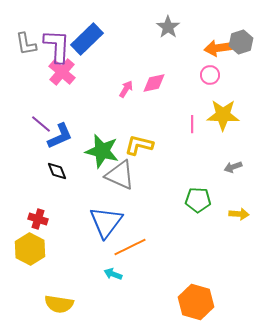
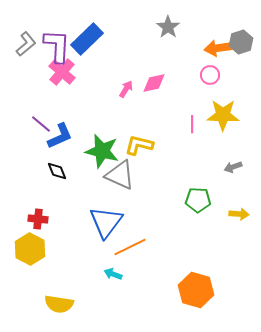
gray L-shape: rotated 120 degrees counterclockwise
red cross: rotated 12 degrees counterclockwise
orange hexagon: moved 12 px up
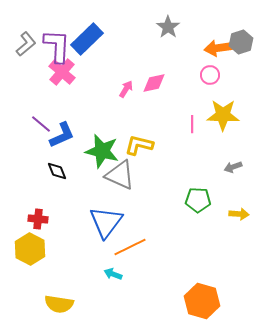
blue L-shape: moved 2 px right, 1 px up
orange hexagon: moved 6 px right, 11 px down
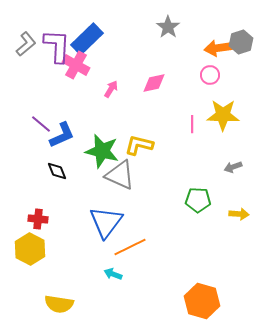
pink cross: moved 14 px right, 7 px up; rotated 12 degrees counterclockwise
pink arrow: moved 15 px left
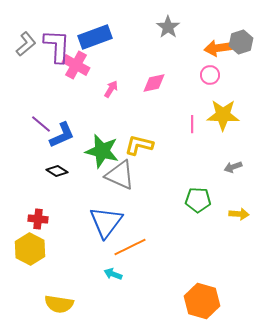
blue rectangle: moved 8 px right, 2 px up; rotated 24 degrees clockwise
black diamond: rotated 35 degrees counterclockwise
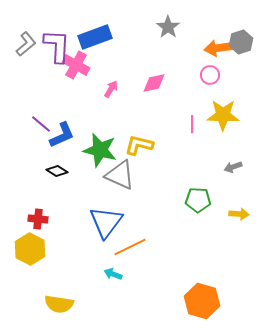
green star: moved 2 px left, 1 px up
